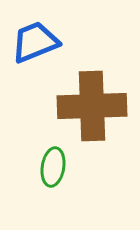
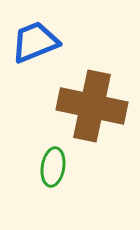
brown cross: rotated 14 degrees clockwise
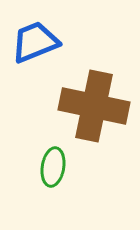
brown cross: moved 2 px right
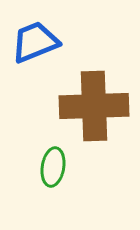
brown cross: rotated 14 degrees counterclockwise
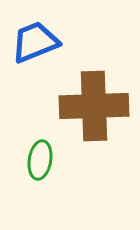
green ellipse: moved 13 px left, 7 px up
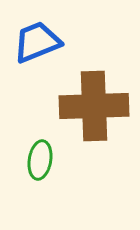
blue trapezoid: moved 2 px right
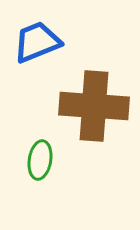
brown cross: rotated 6 degrees clockwise
